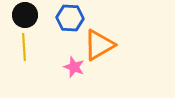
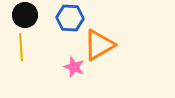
yellow line: moved 3 px left
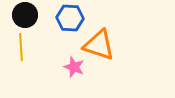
orange triangle: rotated 48 degrees clockwise
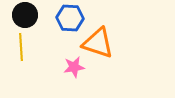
orange triangle: moved 1 px left, 2 px up
pink star: rotated 30 degrees counterclockwise
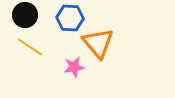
orange triangle: rotated 32 degrees clockwise
yellow line: moved 9 px right; rotated 52 degrees counterclockwise
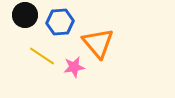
blue hexagon: moved 10 px left, 4 px down; rotated 8 degrees counterclockwise
yellow line: moved 12 px right, 9 px down
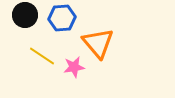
blue hexagon: moved 2 px right, 4 px up
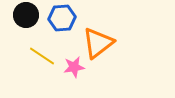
black circle: moved 1 px right
orange triangle: rotated 32 degrees clockwise
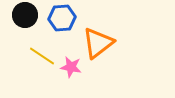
black circle: moved 1 px left
pink star: moved 3 px left; rotated 20 degrees clockwise
